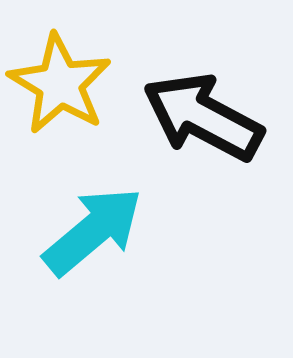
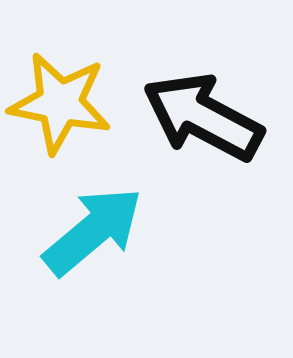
yellow star: moved 19 px down; rotated 20 degrees counterclockwise
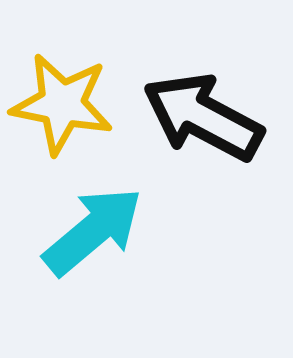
yellow star: moved 2 px right, 1 px down
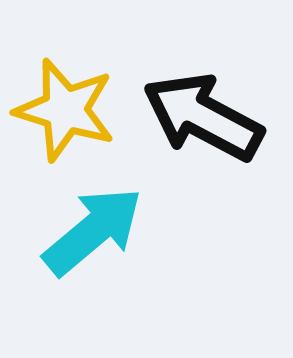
yellow star: moved 3 px right, 6 px down; rotated 6 degrees clockwise
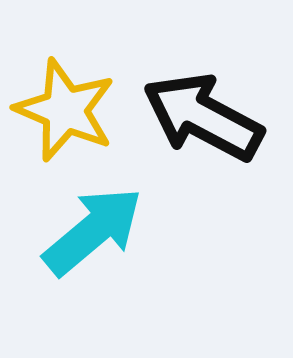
yellow star: rotated 6 degrees clockwise
